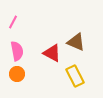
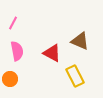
pink line: moved 1 px down
brown triangle: moved 4 px right, 1 px up
orange circle: moved 7 px left, 5 px down
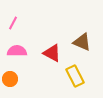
brown triangle: moved 2 px right, 1 px down
pink semicircle: rotated 78 degrees counterclockwise
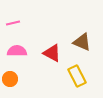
pink line: rotated 48 degrees clockwise
yellow rectangle: moved 2 px right
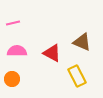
orange circle: moved 2 px right
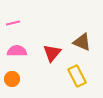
red triangle: rotated 42 degrees clockwise
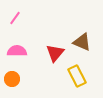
pink line: moved 2 px right, 5 px up; rotated 40 degrees counterclockwise
red triangle: moved 3 px right
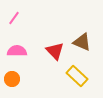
pink line: moved 1 px left
red triangle: moved 2 px up; rotated 24 degrees counterclockwise
yellow rectangle: rotated 20 degrees counterclockwise
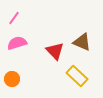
pink semicircle: moved 8 px up; rotated 18 degrees counterclockwise
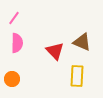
pink semicircle: rotated 108 degrees clockwise
yellow rectangle: rotated 50 degrees clockwise
